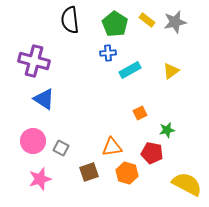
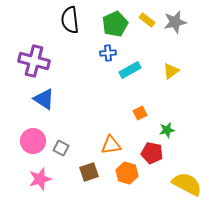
green pentagon: rotated 15 degrees clockwise
orange triangle: moved 1 px left, 2 px up
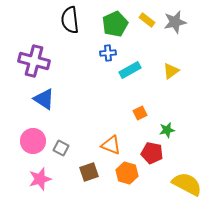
orange triangle: rotated 30 degrees clockwise
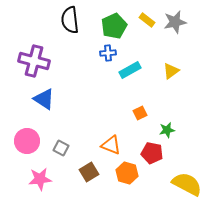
green pentagon: moved 1 px left, 2 px down
pink circle: moved 6 px left
brown square: rotated 12 degrees counterclockwise
pink star: rotated 10 degrees clockwise
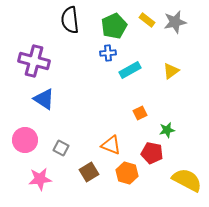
pink circle: moved 2 px left, 1 px up
yellow semicircle: moved 4 px up
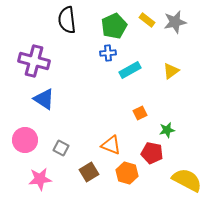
black semicircle: moved 3 px left
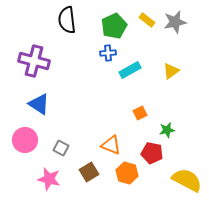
blue triangle: moved 5 px left, 5 px down
pink star: moved 9 px right; rotated 20 degrees clockwise
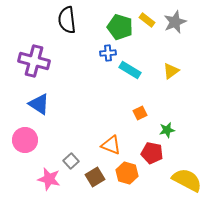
gray star: rotated 10 degrees counterclockwise
green pentagon: moved 6 px right, 1 px down; rotated 30 degrees counterclockwise
cyan rectangle: rotated 60 degrees clockwise
gray square: moved 10 px right, 13 px down; rotated 21 degrees clockwise
brown square: moved 6 px right, 5 px down
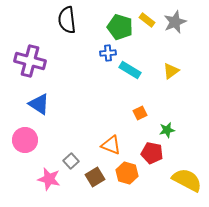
purple cross: moved 4 px left
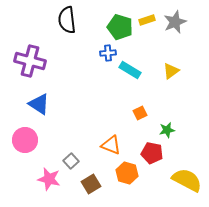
yellow rectangle: rotated 56 degrees counterclockwise
brown square: moved 4 px left, 7 px down
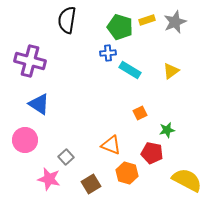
black semicircle: rotated 16 degrees clockwise
gray square: moved 5 px left, 4 px up
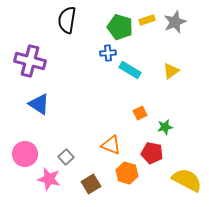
green star: moved 2 px left, 3 px up
pink circle: moved 14 px down
